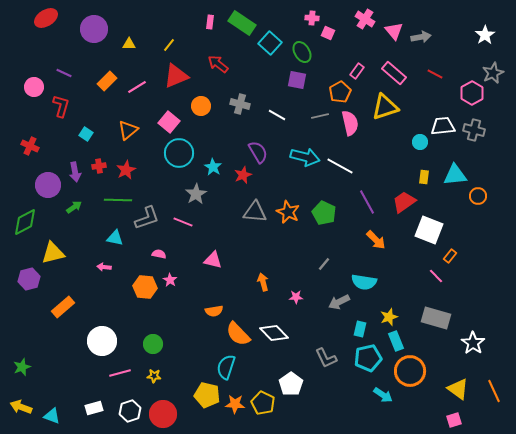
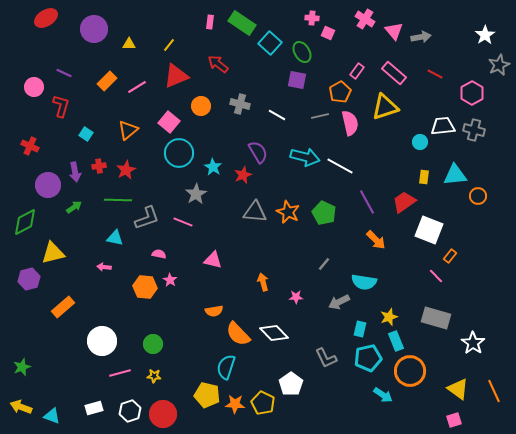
gray star at (493, 73): moved 6 px right, 8 px up
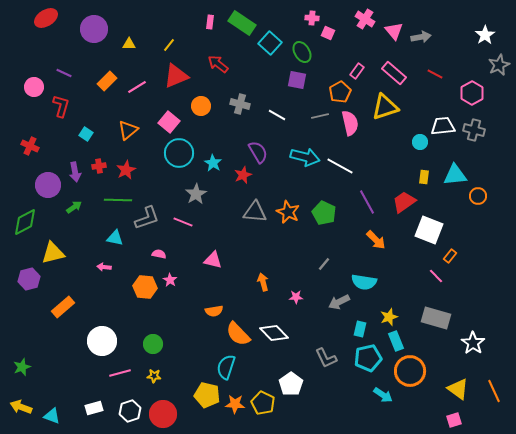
cyan star at (213, 167): moved 4 px up
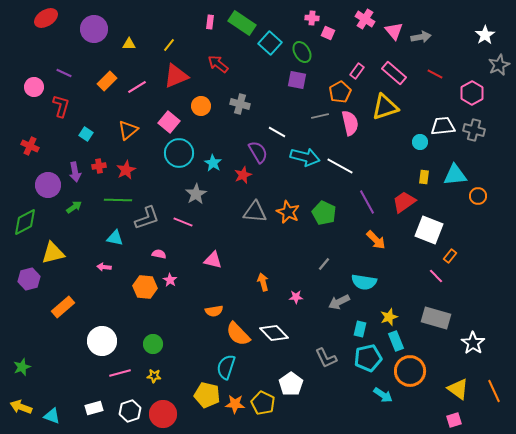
white line at (277, 115): moved 17 px down
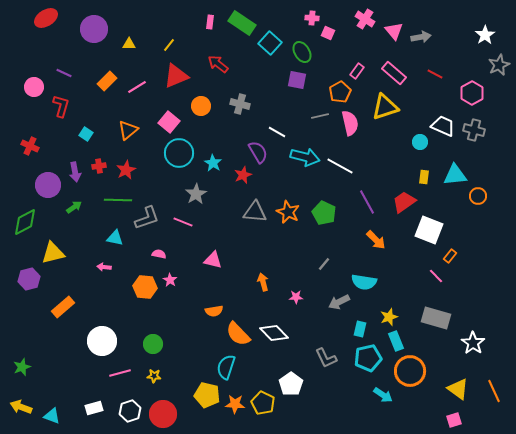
white trapezoid at (443, 126): rotated 30 degrees clockwise
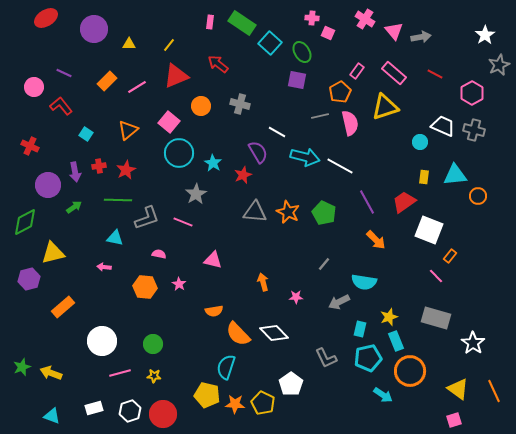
red L-shape at (61, 106): rotated 55 degrees counterclockwise
pink star at (170, 280): moved 9 px right, 4 px down
yellow arrow at (21, 407): moved 30 px right, 34 px up
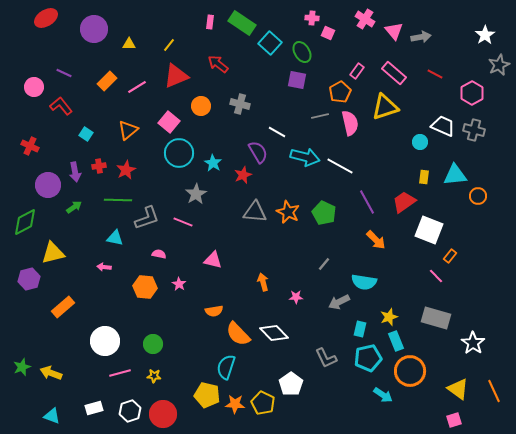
white circle at (102, 341): moved 3 px right
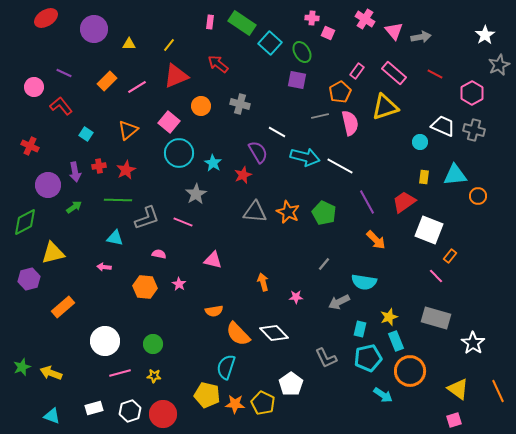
orange line at (494, 391): moved 4 px right
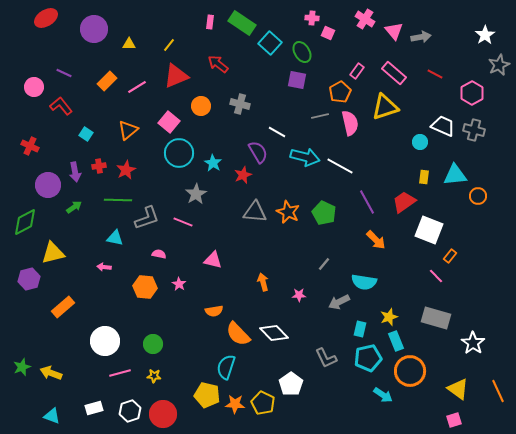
pink star at (296, 297): moved 3 px right, 2 px up
